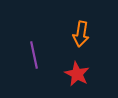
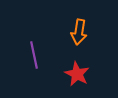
orange arrow: moved 2 px left, 2 px up
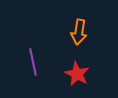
purple line: moved 1 px left, 7 px down
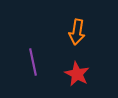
orange arrow: moved 2 px left
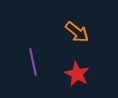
orange arrow: rotated 60 degrees counterclockwise
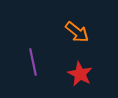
red star: moved 3 px right
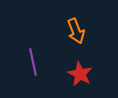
orange arrow: moved 1 px left, 1 px up; rotated 30 degrees clockwise
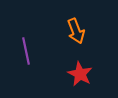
purple line: moved 7 px left, 11 px up
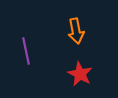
orange arrow: rotated 10 degrees clockwise
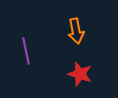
red star: rotated 10 degrees counterclockwise
